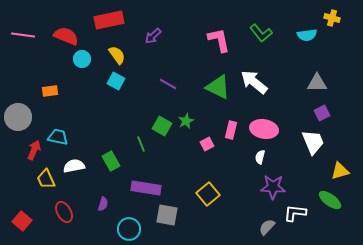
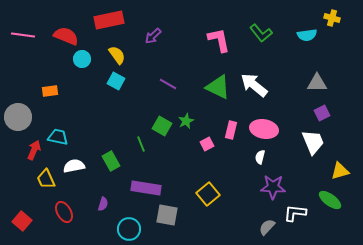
white arrow at (254, 82): moved 3 px down
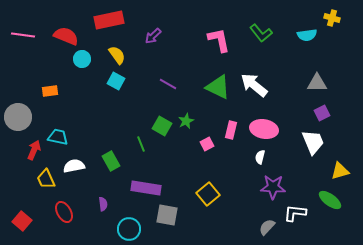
purple semicircle at (103, 204): rotated 24 degrees counterclockwise
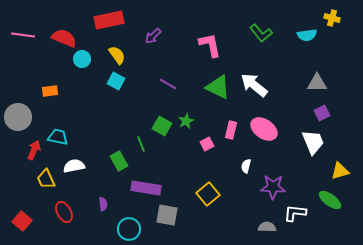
red semicircle at (66, 36): moved 2 px left, 2 px down
pink L-shape at (219, 40): moved 9 px left, 5 px down
pink ellipse at (264, 129): rotated 24 degrees clockwise
white semicircle at (260, 157): moved 14 px left, 9 px down
green rectangle at (111, 161): moved 8 px right
gray semicircle at (267, 227): rotated 48 degrees clockwise
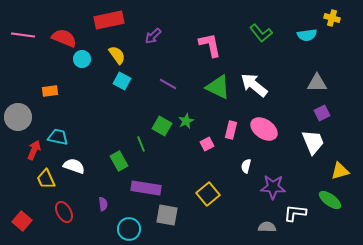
cyan square at (116, 81): moved 6 px right
white semicircle at (74, 166): rotated 30 degrees clockwise
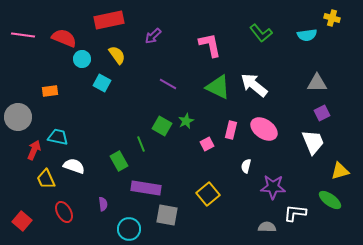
cyan square at (122, 81): moved 20 px left, 2 px down
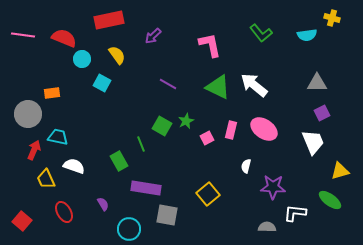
orange rectangle at (50, 91): moved 2 px right, 2 px down
gray circle at (18, 117): moved 10 px right, 3 px up
pink square at (207, 144): moved 6 px up
purple semicircle at (103, 204): rotated 24 degrees counterclockwise
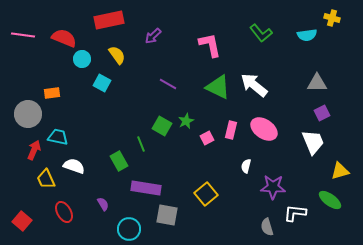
yellow square at (208, 194): moved 2 px left
gray semicircle at (267, 227): rotated 108 degrees counterclockwise
